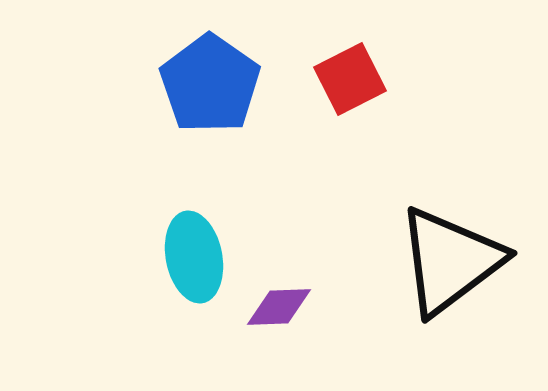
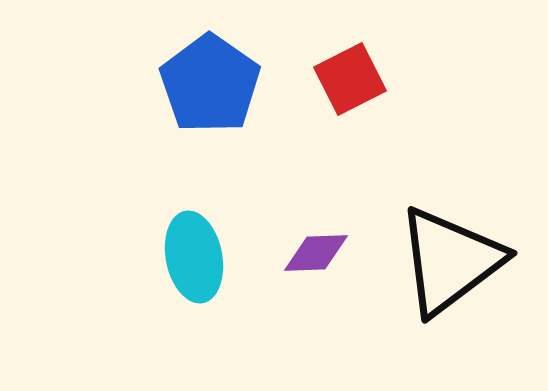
purple diamond: moved 37 px right, 54 px up
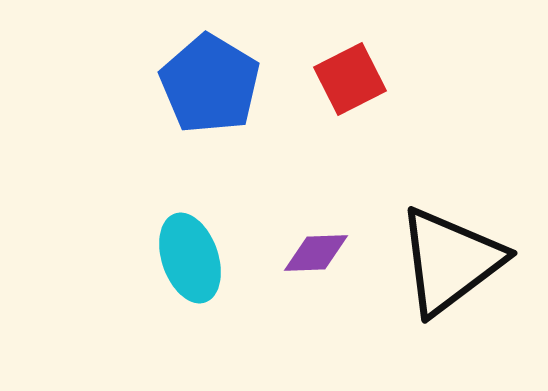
blue pentagon: rotated 4 degrees counterclockwise
cyan ellipse: moved 4 px left, 1 px down; rotated 8 degrees counterclockwise
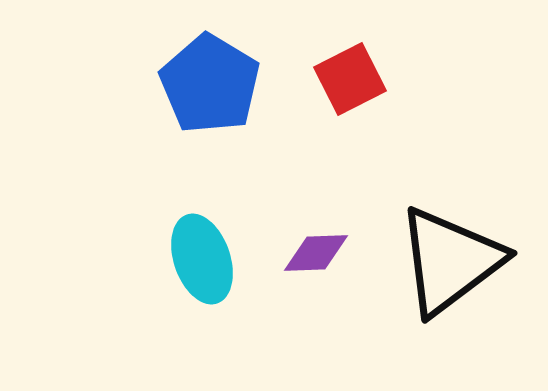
cyan ellipse: moved 12 px right, 1 px down
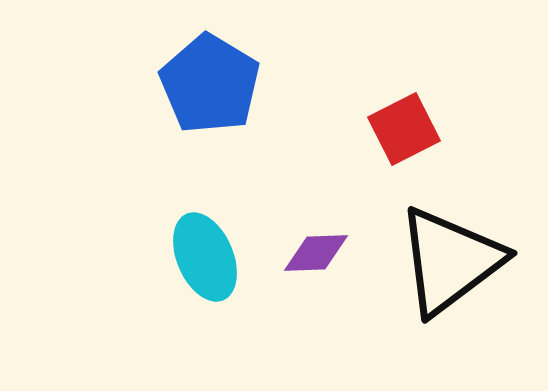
red square: moved 54 px right, 50 px down
cyan ellipse: moved 3 px right, 2 px up; rotated 4 degrees counterclockwise
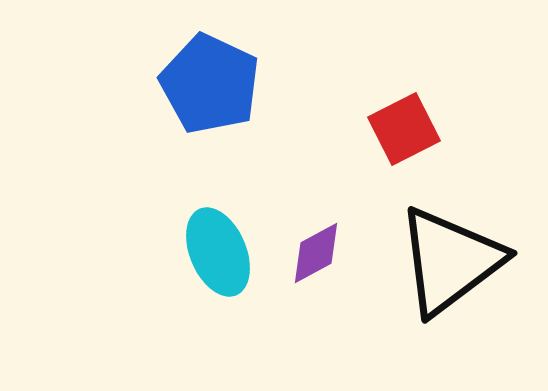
blue pentagon: rotated 6 degrees counterclockwise
purple diamond: rotated 26 degrees counterclockwise
cyan ellipse: moved 13 px right, 5 px up
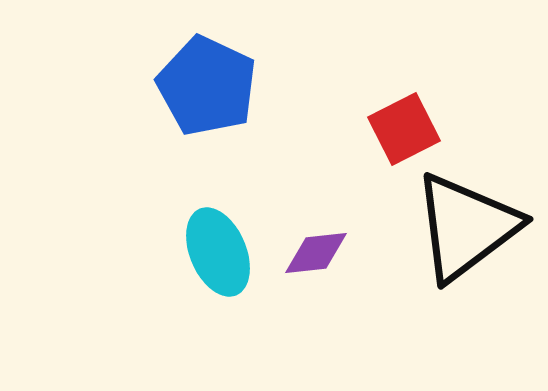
blue pentagon: moved 3 px left, 2 px down
purple diamond: rotated 22 degrees clockwise
black triangle: moved 16 px right, 34 px up
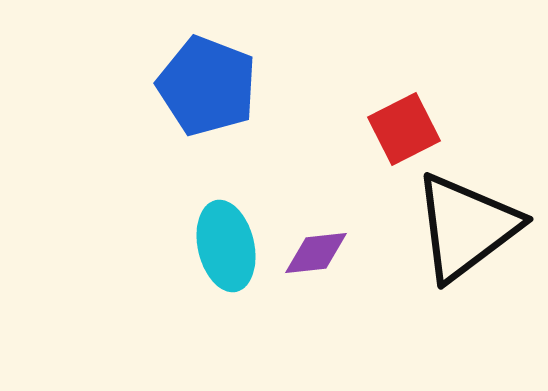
blue pentagon: rotated 4 degrees counterclockwise
cyan ellipse: moved 8 px right, 6 px up; rotated 10 degrees clockwise
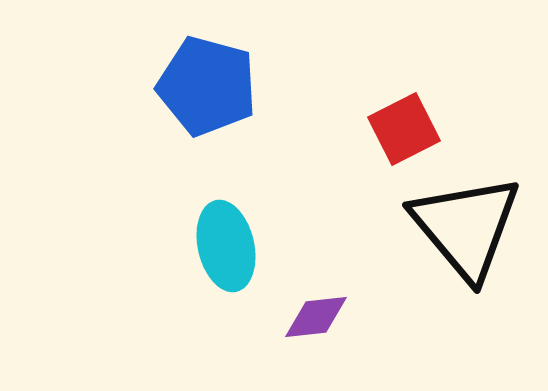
blue pentagon: rotated 6 degrees counterclockwise
black triangle: rotated 33 degrees counterclockwise
purple diamond: moved 64 px down
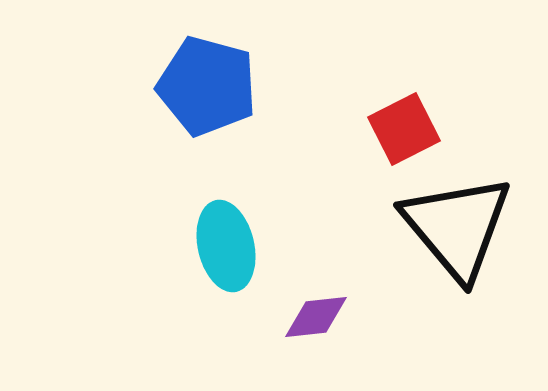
black triangle: moved 9 px left
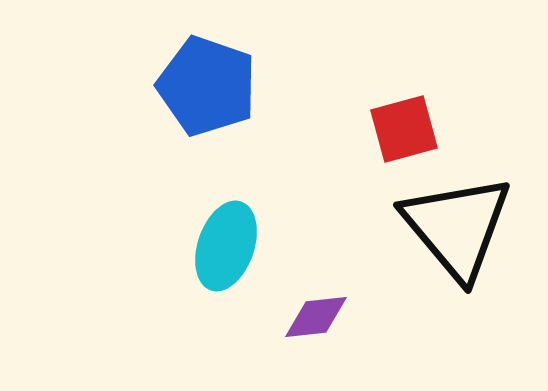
blue pentagon: rotated 4 degrees clockwise
red square: rotated 12 degrees clockwise
cyan ellipse: rotated 32 degrees clockwise
